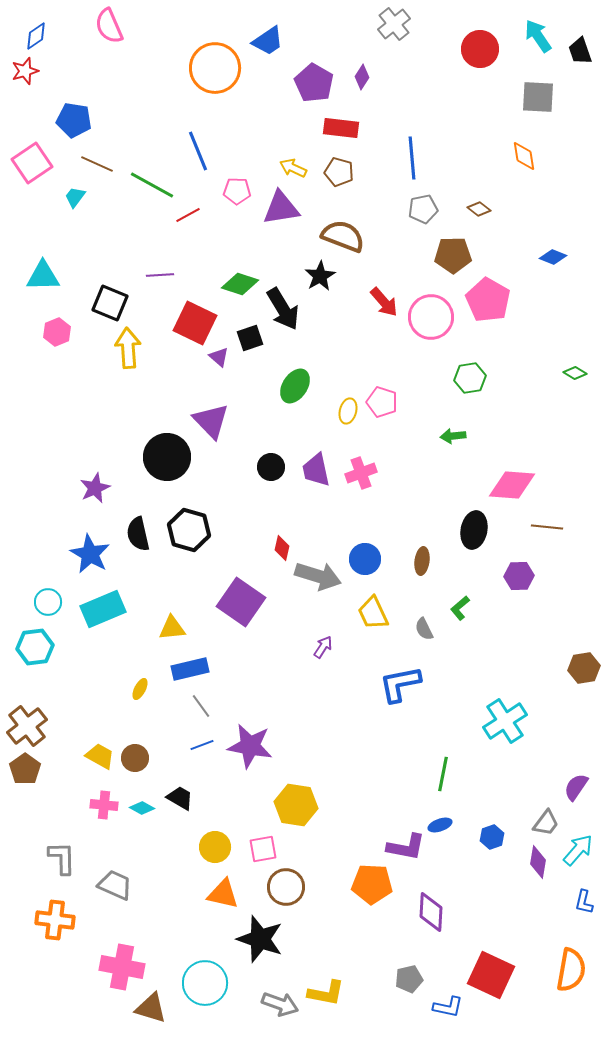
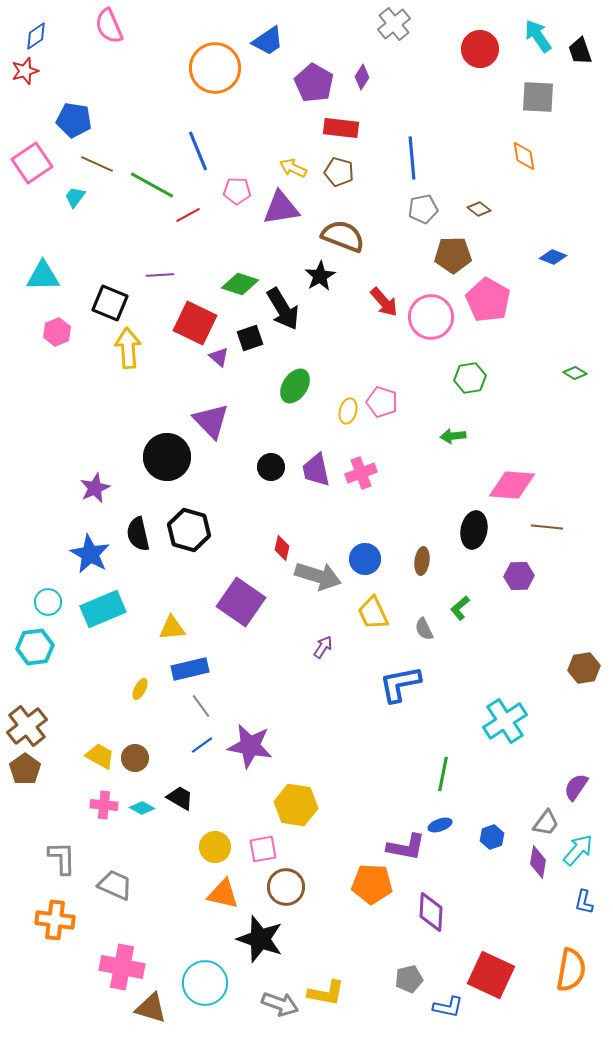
blue line at (202, 745): rotated 15 degrees counterclockwise
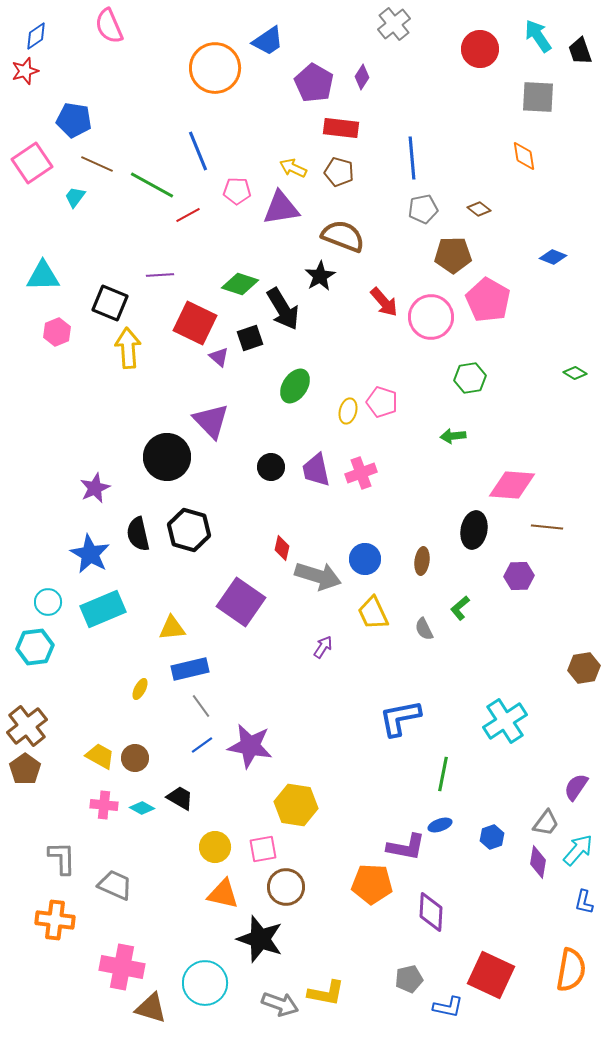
blue L-shape at (400, 684): moved 34 px down
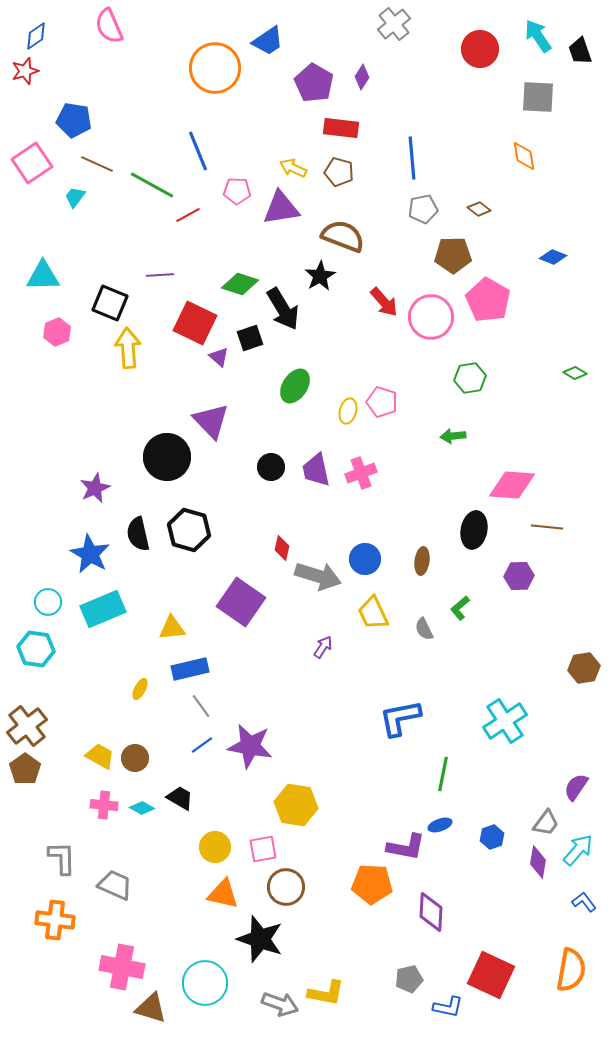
cyan hexagon at (35, 647): moved 1 px right, 2 px down; rotated 15 degrees clockwise
blue L-shape at (584, 902): rotated 130 degrees clockwise
